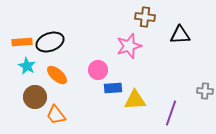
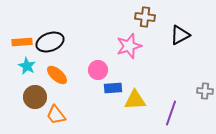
black triangle: rotated 25 degrees counterclockwise
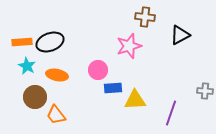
orange ellipse: rotated 30 degrees counterclockwise
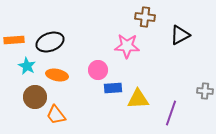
orange rectangle: moved 8 px left, 2 px up
pink star: moved 2 px left; rotated 20 degrees clockwise
yellow triangle: moved 3 px right, 1 px up
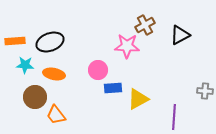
brown cross: moved 8 px down; rotated 36 degrees counterclockwise
orange rectangle: moved 1 px right, 1 px down
cyan star: moved 2 px left, 1 px up; rotated 24 degrees counterclockwise
orange ellipse: moved 3 px left, 1 px up
yellow triangle: rotated 25 degrees counterclockwise
purple line: moved 3 px right, 4 px down; rotated 15 degrees counterclockwise
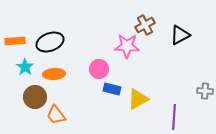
cyan star: moved 2 px down; rotated 30 degrees clockwise
pink circle: moved 1 px right, 1 px up
orange ellipse: rotated 15 degrees counterclockwise
blue rectangle: moved 1 px left, 1 px down; rotated 18 degrees clockwise
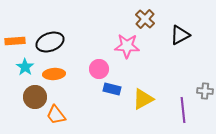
brown cross: moved 6 px up; rotated 18 degrees counterclockwise
yellow triangle: moved 5 px right
purple line: moved 9 px right, 7 px up; rotated 10 degrees counterclockwise
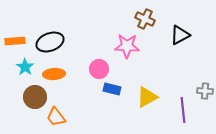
brown cross: rotated 18 degrees counterclockwise
yellow triangle: moved 4 px right, 2 px up
orange trapezoid: moved 2 px down
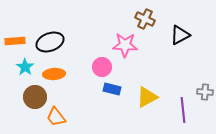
pink star: moved 2 px left, 1 px up
pink circle: moved 3 px right, 2 px up
gray cross: moved 1 px down
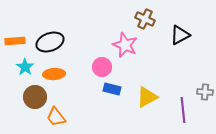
pink star: rotated 20 degrees clockwise
